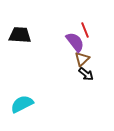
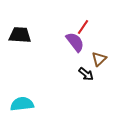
red line: moved 2 px left, 3 px up; rotated 56 degrees clockwise
brown triangle: moved 17 px right
cyan semicircle: rotated 20 degrees clockwise
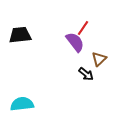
red line: moved 1 px down
black trapezoid: rotated 10 degrees counterclockwise
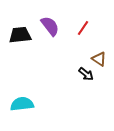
purple semicircle: moved 25 px left, 16 px up
brown triangle: rotated 42 degrees counterclockwise
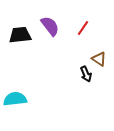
black arrow: rotated 28 degrees clockwise
cyan semicircle: moved 7 px left, 5 px up
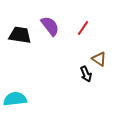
black trapezoid: rotated 15 degrees clockwise
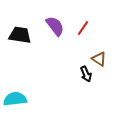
purple semicircle: moved 5 px right
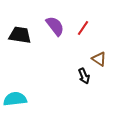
black arrow: moved 2 px left, 2 px down
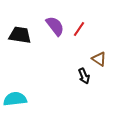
red line: moved 4 px left, 1 px down
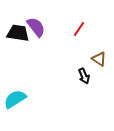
purple semicircle: moved 19 px left, 1 px down
black trapezoid: moved 2 px left, 2 px up
cyan semicircle: rotated 25 degrees counterclockwise
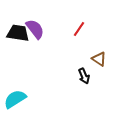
purple semicircle: moved 1 px left, 2 px down
